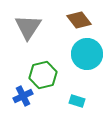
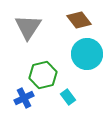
blue cross: moved 1 px right, 2 px down
cyan rectangle: moved 9 px left, 4 px up; rotated 35 degrees clockwise
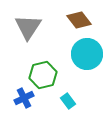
cyan rectangle: moved 4 px down
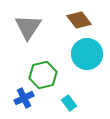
cyan rectangle: moved 1 px right, 2 px down
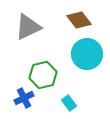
gray triangle: rotated 32 degrees clockwise
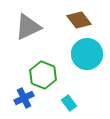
green hexagon: rotated 24 degrees counterclockwise
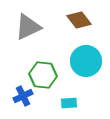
cyan circle: moved 1 px left, 7 px down
green hexagon: rotated 16 degrees counterclockwise
blue cross: moved 1 px left, 2 px up
cyan rectangle: rotated 56 degrees counterclockwise
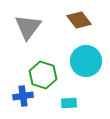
gray triangle: rotated 28 degrees counterclockwise
green hexagon: rotated 12 degrees clockwise
blue cross: rotated 18 degrees clockwise
